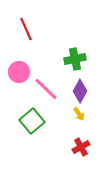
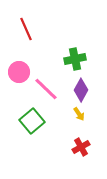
purple diamond: moved 1 px right, 1 px up
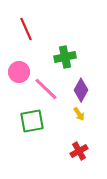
green cross: moved 10 px left, 2 px up
green square: rotated 30 degrees clockwise
red cross: moved 2 px left, 4 px down
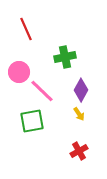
pink line: moved 4 px left, 2 px down
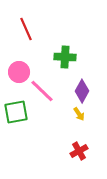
green cross: rotated 15 degrees clockwise
purple diamond: moved 1 px right, 1 px down
green square: moved 16 px left, 9 px up
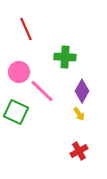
green square: rotated 35 degrees clockwise
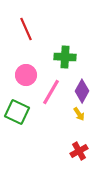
pink circle: moved 7 px right, 3 px down
pink line: moved 9 px right, 1 px down; rotated 76 degrees clockwise
green square: moved 1 px right
